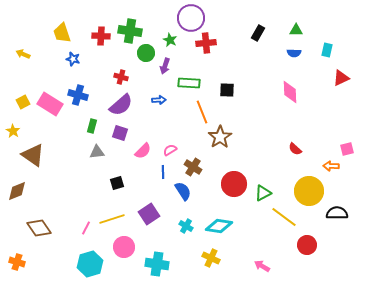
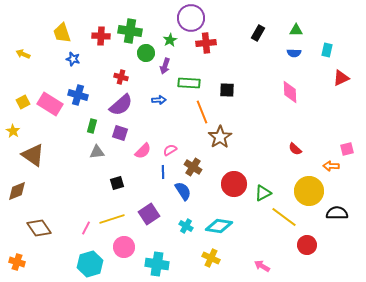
green star at (170, 40): rotated 16 degrees clockwise
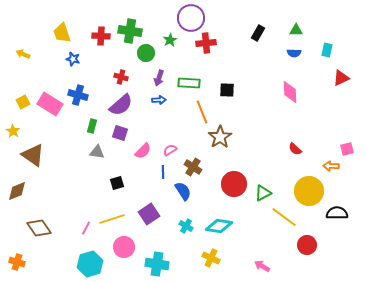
purple arrow at (165, 66): moved 6 px left, 12 px down
gray triangle at (97, 152): rotated 14 degrees clockwise
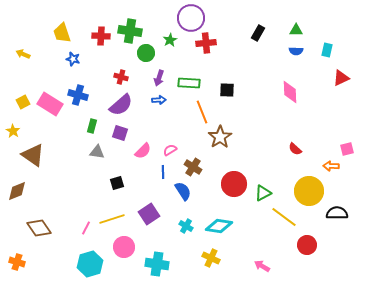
blue semicircle at (294, 53): moved 2 px right, 2 px up
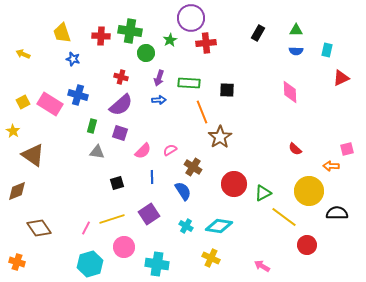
blue line at (163, 172): moved 11 px left, 5 px down
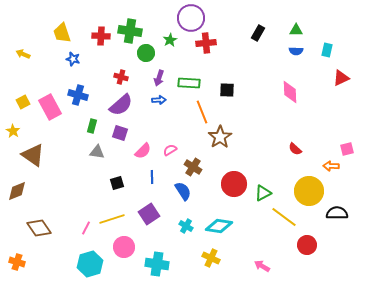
pink rectangle at (50, 104): moved 3 px down; rotated 30 degrees clockwise
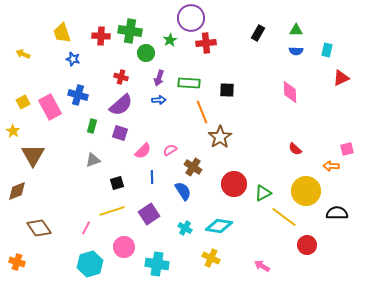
gray triangle at (97, 152): moved 4 px left, 8 px down; rotated 28 degrees counterclockwise
brown triangle at (33, 155): rotated 25 degrees clockwise
yellow circle at (309, 191): moved 3 px left
yellow line at (112, 219): moved 8 px up
cyan cross at (186, 226): moved 1 px left, 2 px down
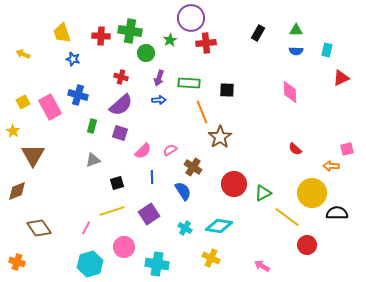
yellow circle at (306, 191): moved 6 px right, 2 px down
yellow line at (284, 217): moved 3 px right
